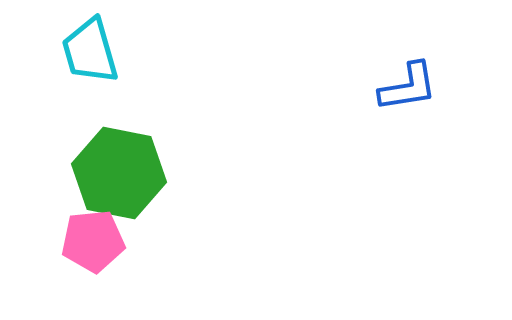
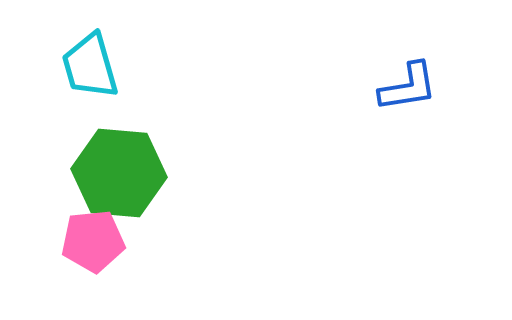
cyan trapezoid: moved 15 px down
green hexagon: rotated 6 degrees counterclockwise
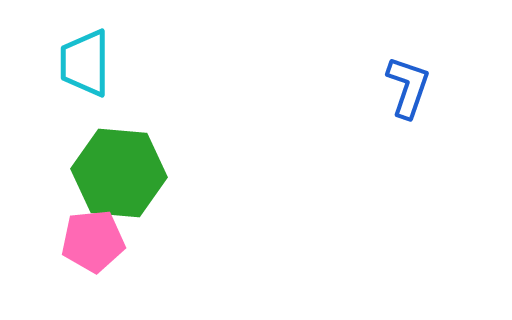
cyan trapezoid: moved 5 px left, 3 px up; rotated 16 degrees clockwise
blue L-shape: rotated 62 degrees counterclockwise
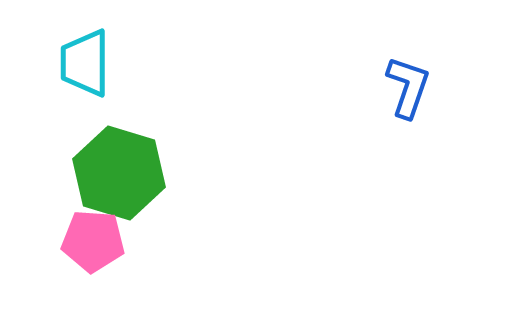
green hexagon: rotated 12 degrees clockwise
pink pentagon: rotated 10 degrees clockwise
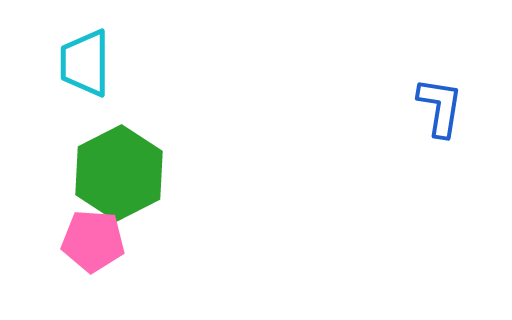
blue L-shape: moved 32 px right, 20 px down; rotated 10 degrees counterclockwise
green hexagon: rotated 16 degrees clockwise
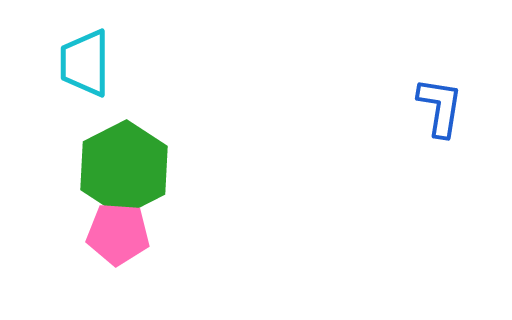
green hexagon: moved 5 px right, 5 px up
pink pentagon: moved 25 px right, 7 px up
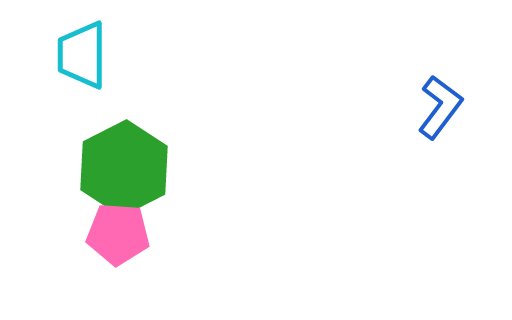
cyan trapezoid: moved 3 px left, 8 px up
blue L-shape: rotated 28 degrees clockwise
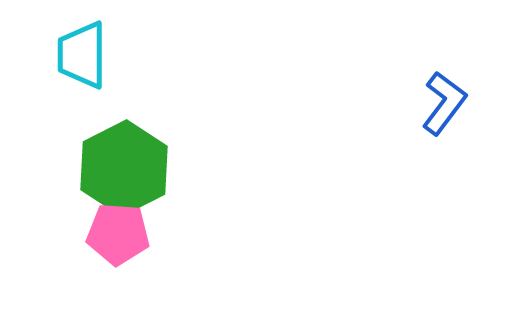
blue L-shape: moved 4 px right, 4 px up
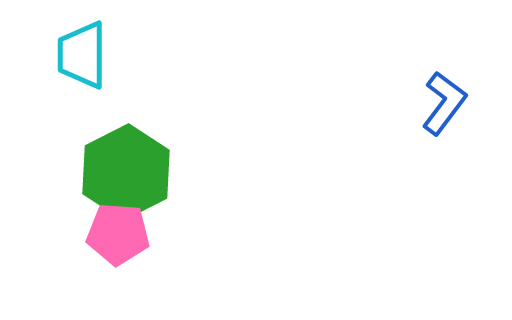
green hexagon: moved 2 px right, 4 px down
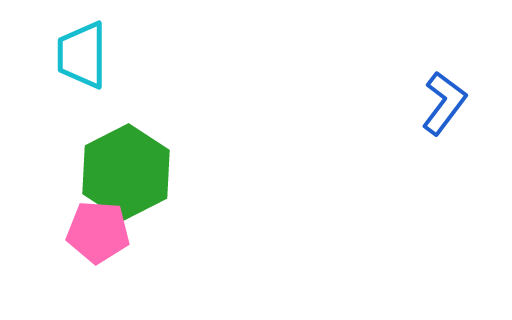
pink pentagon: moved 20 px left, 2 px up
